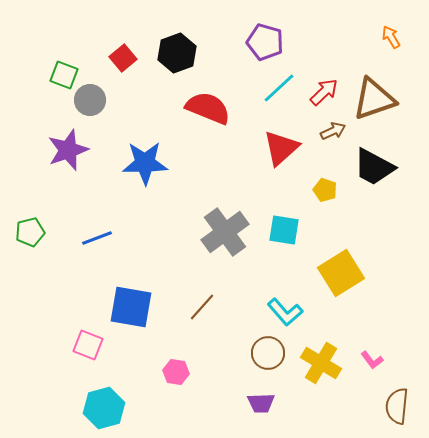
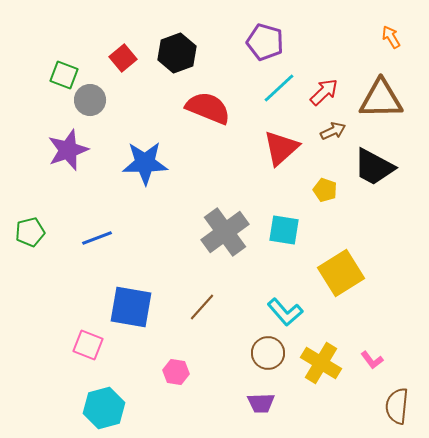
brown triangle: moved 7 px right; rotated 18 degrees clockwise
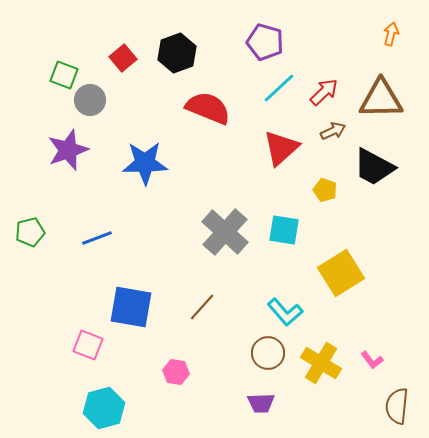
orange arrow: moved 3 px up; rotated 45 degrees clockwise
gray cross: rotated 12 degrees counterclockwise
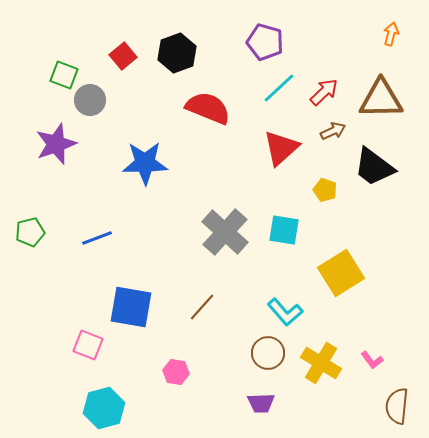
red square: moved 2 px up
purple star: moved 12 px left, 6 px up
black trapezoid: rotated 9 degrees clockwise
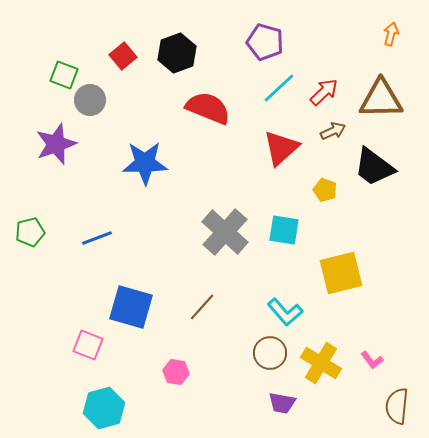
yellow square: rotated 18 degrees clockwise
blue square: rotated 6 degrees clockwise
brown circle: moved 2 px right
purple trapezoid: moved 21 px right; rotated 12 degrees clockwise
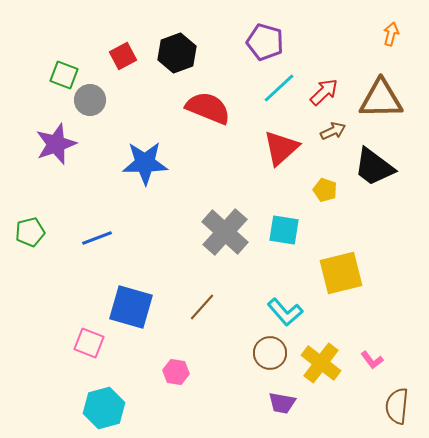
red square: rotated 12 degrees clockwise
pink square: moved 1 px right, 2 px up
yellow cross: rotated 6 degrees clockwise
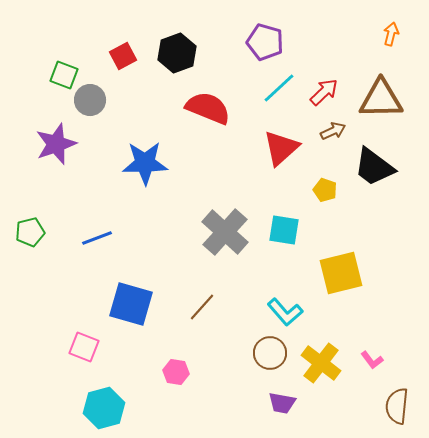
blue square: moved 3 px up
pink square: moved 5 px left, 4 px down
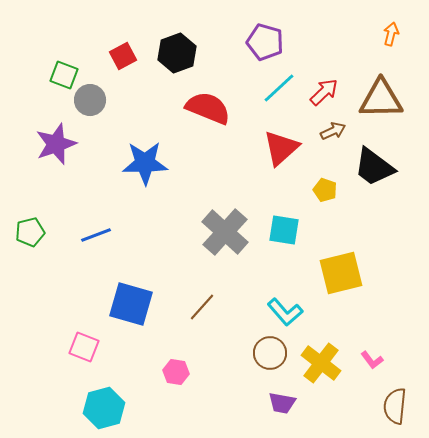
blue line: moved 1 px left, 3 px up
brown semicircle: moved 2 px left
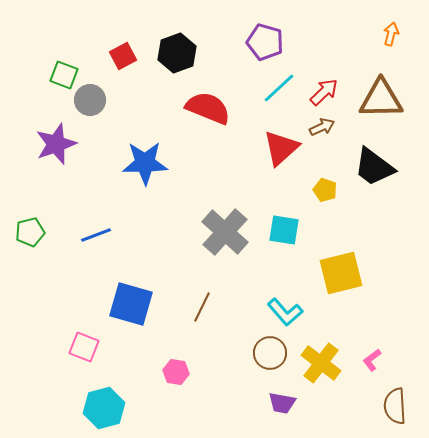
brown arrow: moved 11 px left, 4 px up
brown line: rotated 16 degrees counterclockwise
pink L-shape: rotated 90 degrees clockwise
brown semicircle: rotated 9 degrees counterclockwise
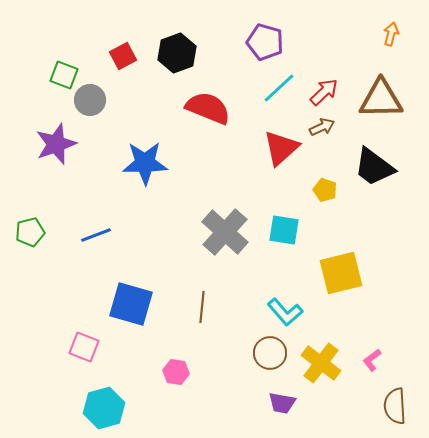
brown line: rotated 20 degrees counterclockwise
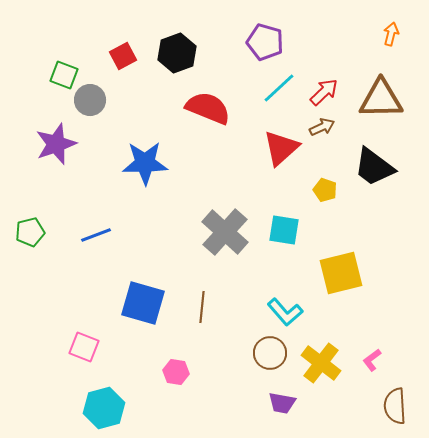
blue square: moved 12 px right, 1 px up
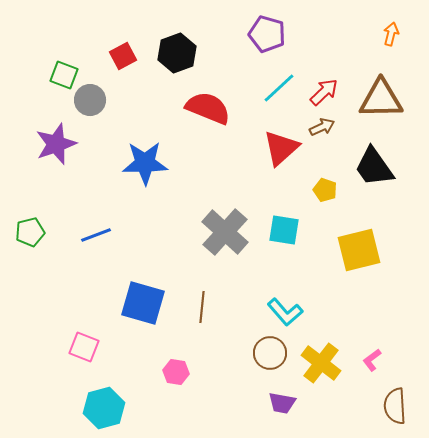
purple pentagon: moved 2 px right, 8 px up
black trapezoid: rotated 18 degrees clockwise
yellow square: moved 18 px right, 23 px up
